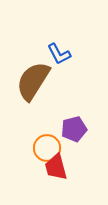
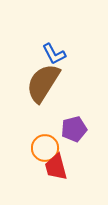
blue L-shape: moved 5 px left
brown semicircle: moved 10 px right, 2 px down
orange circle: moved 2 px left
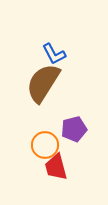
orange circle: moved 3 px up
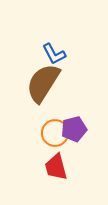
orange circle: moved 10 px right, 12 px up
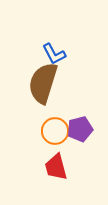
brown semicircle: rotated 15 degrees counterclockwise
purple pentagon: moved 6 px right
orange circle: moved 2 px up
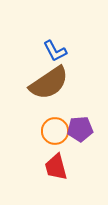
blue L-shape: moved 1 px right, 3 px up
brown semicircle: moved 6 px right; rotated 141 degrees counterclockwise
purple pentagon: rotated 10 degrees clockwise
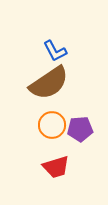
orange circle: moved 3 px left, 6 px up
red trapezoid: rotated 92 degrees counterclockwise
